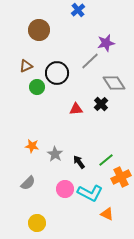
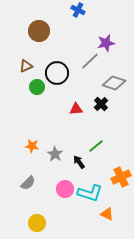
blue cross: rotated 24 degrees counterclockwise
brown circle: moved 1 px down
gray diamond: rotated 40 degrees counterclockwise
green line: moved 10 px left, 14 px up
cyan L-shape: rotated 10 degrees counterclockwise
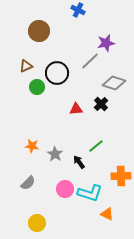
orange cross: moved 1 px up; rotated 24 degrees clockwise
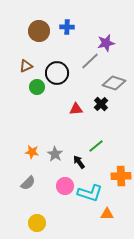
blue cross: moved 11 px left, 17 px down; rotated 24 degrees counterclockwise
orange star: moved 6 px down
pink circle: moved 3 px up
orange triangle: rotated 24 degrees counterclockwise
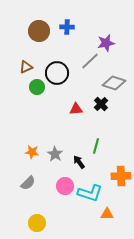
brown triangle: moved 1 px down
green line: rotated 35 degrees counterclockwise
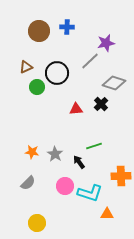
green line: moved 2 px left; rotated 56 degrees clockwise
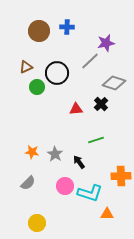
green line: moved 2 px right, 6 px up
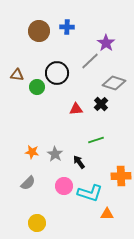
purple star: rotated 24 degrees counterclockwise
brown triangle: moved 9 px left, 8 px down; rotated 32 degrees clockwise
pink circle: moved 1 px left
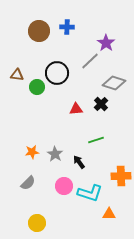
orange star: rotated 16 degrees counterclockwise
orange triangle: moved 2 px right
